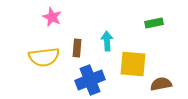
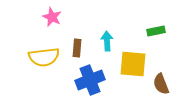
green rectangle: moved 2 px right, 8 px down
brown semicircle: rotated 100 degrees counterclockwise
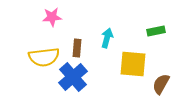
pink star: rotated 30 degrees counterclockwise
cyan arrow: moved 3 px up; rotated 18 degrees clockwise
blue cross: moved 17 px left, 3 px up; rotated 20 degrees counterclockwise
brown semicircle: rotated 50 degrees clockwise
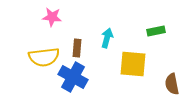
pink star: rotated 12 degrees clockwise
blue cross: rotated 20 degrees counterclockwise
brown semicircle: moved 11 px right; rotated 40 degrees counterclockwise
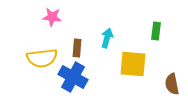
green rectangle: rotated 72 degrees counterclockwise
yellow semicircle: moved 2 px left, 1 px down
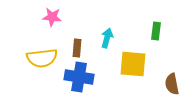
blue cross: moved 6 px right; rotated 20 degrees counterclockwise
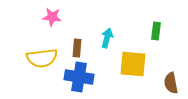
brown semicircle: moved 1 px left, 1 px up
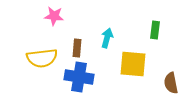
pink star: moved 2 px right, 1 px up
green rectangle: moved 1 px left, 1 px up
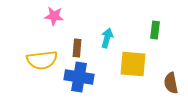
yellow semicircle: moved 2 px down
